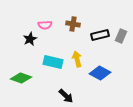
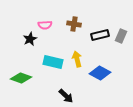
brown cross: moved 1 px right
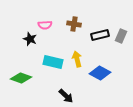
black star: rotated 24 degrees counterclockwise
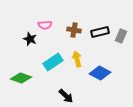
brown cross: moved 6 px down
black rectangle: moved 3 px up
cyan rectangle: rotated 48 degrees counterclockwise
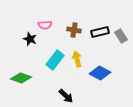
gray rectangle: rotated 56 degrees counterclockwise
cyan rectangle: moved 2 px right, 2 px up; rotated 18 degrees counterclockwise
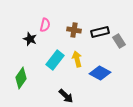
pink semicircle: rotated 72 degrees counterclockwise
gray rectangle: moved 2 px left, 5 px down
green diamond: rotated 75 degrees counterclockwise
